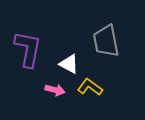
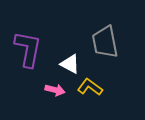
gray trapezoid: moved 1 px left, 1 px down
white triangle: moved 1 px right
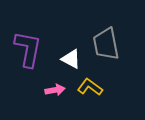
gray trapezoid: moved 1 px right, 2 px down
white triangle: moved 1 px right, 5 px up
pink arrow: rotated 24 degrees counterclockwise
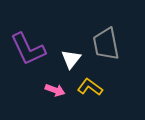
purple L-shape: rotated 144 degrees clockwise
white triangle: rotated 40 degrees clockwise
pink arrow: rotated 30 degrees clockwise
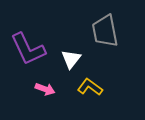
gray trapezoid: moved 1 px left, 13 px up
pink arrow: moved 10 px left, 1 px up
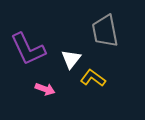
yellow L-shape: moved 3 px right, 9 px up
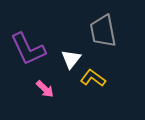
gray trapezoid: moved 2 px left
pink arrow: rotated 24 degrees clockwise
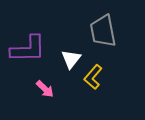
purple L-shape: rotated 66 degrees counterclockwise
yellow L-shape: moved 1 px up; rotated 85 degrees counterclockwise
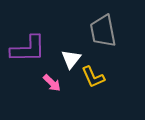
yellow L-shape: rotated 65 degrees counterclockwise
pink arrow: moved 7 px right, 6 px up
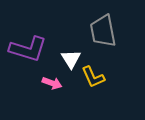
purple L-shape: rotated 18 degrees clockwise
white triangle: rotated 10 degrees counterclockwise
pink arrow: rotated 24 degrees counterclockwise
